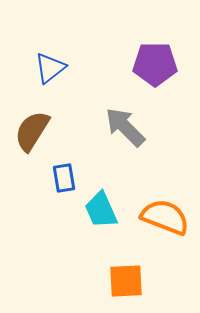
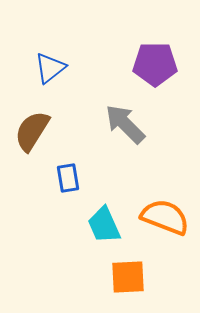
gray arrow: moved 3 px up
blue rectangle: moved 4 px right
cyan trapezoid: moved 3 px right, 15 px down
orange square: moved 2 px right, 4 px up
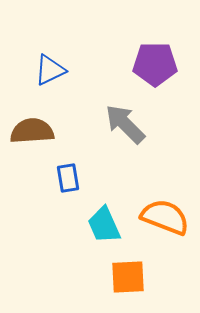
blue triangle: moved 2 px down; rotated 12 degrees clockwise
brown semicircle: rotated 54 degrees clockwise
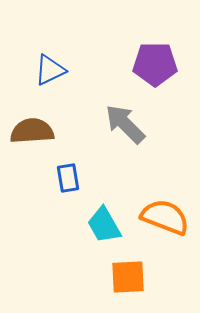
cyan trapezoid: rotated 6 degrees counterclockwise
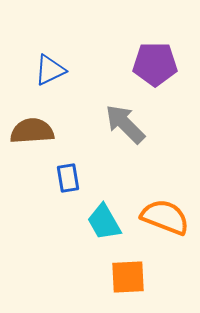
cyan trapezoid: moved 3 px up
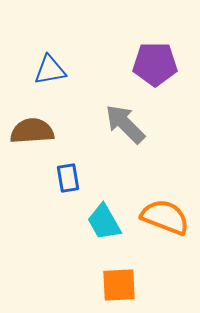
blue triangle: rotated 16 degrees clockwise
orange square: moved 9 px left, 8 px down
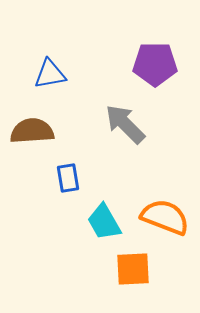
blue triangle: moved 4 px down
orange square: moved 14 px right, 16 px up
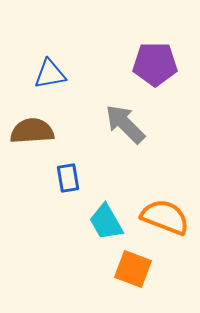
cyan trapezoid: moved 2 px right
orange square: rotated 24 degrees clockwise
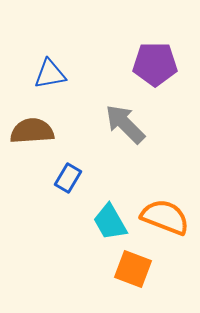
blue rectangle: rotated 40 degrees clockwise
cyan trapezoid: moved 4 px right
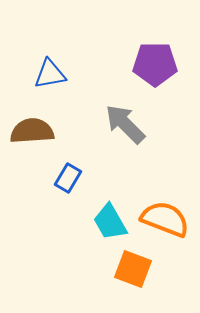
orange semicircle: moved 2 px down
